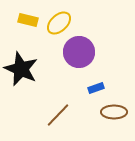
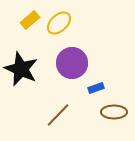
yellow rectangle: moved 2 px right; rotated 54 degrees counterclockwise
purple circle: moved 7 px left, 11 px down
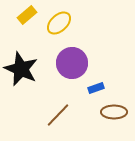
yellow rectangle: moved 3 px left, 5 px up
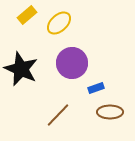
brown ellipse: moved 4 px left
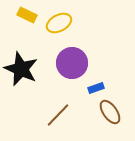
yellow rectangle: rotated 66 degrees clockwise
yellow ellipse: rotated 15 degrees clockwise
brown ellipse: rotated 55 degrees clockwise
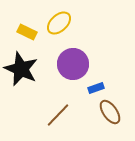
yellow rectangle: moved 17 px down
yellow ellipse: rotated 15 degrees counterclockwise
purple circle: moved 1 px right, 1 px down
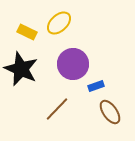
blue rectangle: moved 2 px up
brown line: moved 1 px left, 6 px up
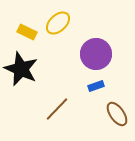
yellow ellipse: moved 1 px left
purple circle: moved 23 px right, 10 px up
brown ellipse: moved 7 px right, 2 px down
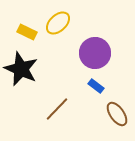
purple circle: moved 1 px left, 1 px up
blue rectangle: rotated 56 degrees clockwise
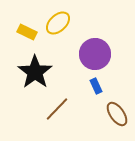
purple circle: moved 1 px down
black star: moved 14 px right, 3 px down; rotated 12 degrees clockwise
blue rectangle: rotated 28 degrees clockwise
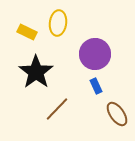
yellow ellipse: rotated 40 degrees counterclockwise
black star: moved 1 px right
